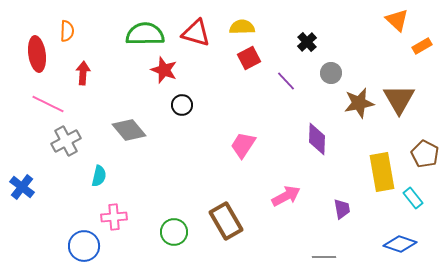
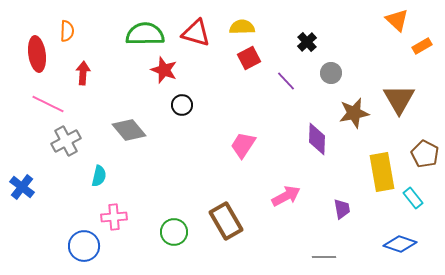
brown star: moved 5 px left, 10 px down
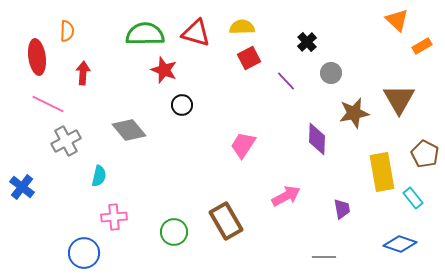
red ellipse: moved 3 px down
blue circle: moved 7 px down
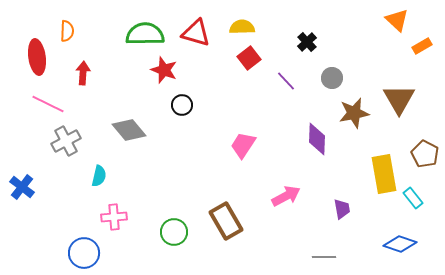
red square: rotated 10 degrees counterclockwise
gray circle: moved 1 px right, 5 px down
yellow rectangle: moved 2 px right, 2 px down
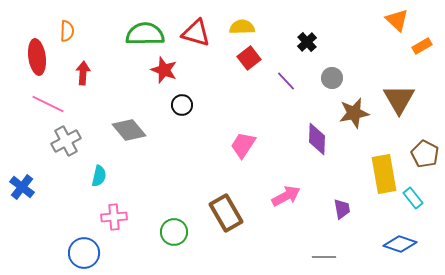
brown rectangle: moved 8 px up
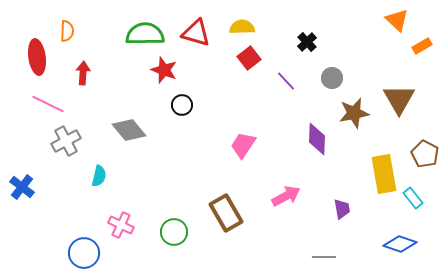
pink cross: moved 7 px right, 8 px down; rotated 30 degrees clockwise
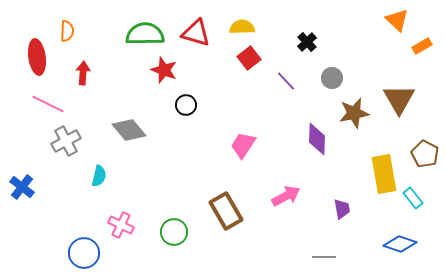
black circle: moved 4 px right
brown rectangle: moved 2 px up
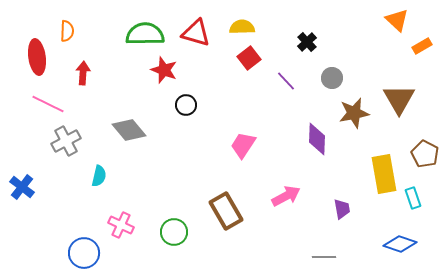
cyan rectangle: rotated 20 degrees clockwise
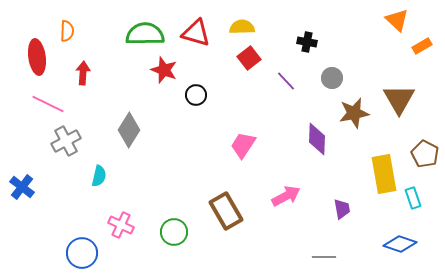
black cross: rotated 36 degrees counterclockwise
black circle: moved 10 px right, 10 px up
gray diamond: rotated 72 degrees clockwise
blue circle: moved 2 px left
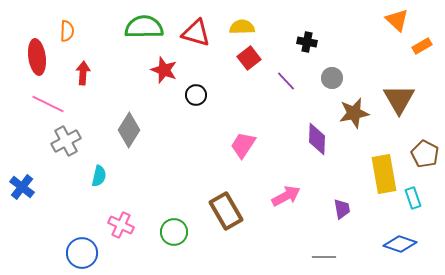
green semicircle: moved 1 px left, 7 px up
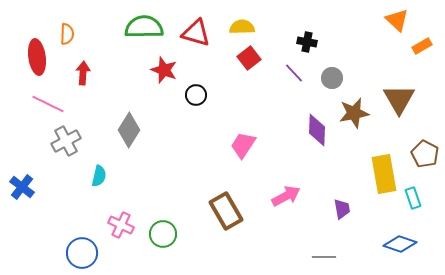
orange semicircle: moved 3 px down
purple line: moved 8 px right, 8 px up
purple diamond: moved 9 px up
green circle: moved 11 px left, 2 px down
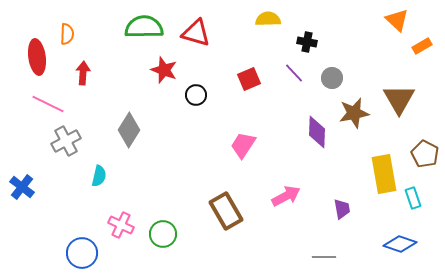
yellow semicircle: moved 26 px right, 8 px up
red square: moved 21 px down; rotated 15 degrees clockwise
purple diamond: moved 2 px down
